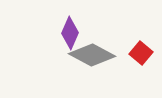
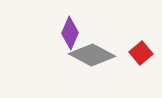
red square: rotated 10 degrees clockwise
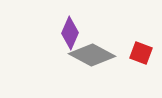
red square: rotated 30 degrees counterclockwise
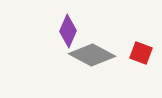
purple diamond: moved 2 px left, 2 px up
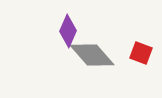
gray diamond: rotated 21 degrees clockwise
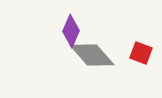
purple diamond: moved 3 px right
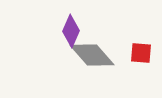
red square: rotated 15 degrees counterclockwise
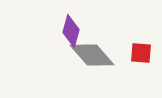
purple diamond: rotated 8 degrees counterclockwise
